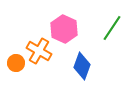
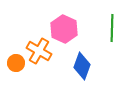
green line: rotated 32 degrees counterclockwise
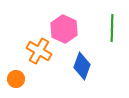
orange circle: moved 16 px down
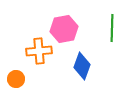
pink hexagon: rotated 24 degrees clockwise
orange cross: rotated 35 degrees counterclockwise
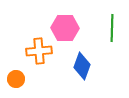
pink hexagon: moved 1 px right, 1 px up; rotated 12 degrees clockwise
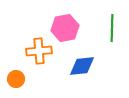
pink hexagon: rotated 12 degrees counterclockwise
blue diamond: rotated 64 degrees clockwise
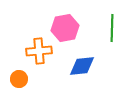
orange circle: moved 3 px right
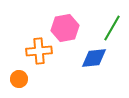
green line: rotated 28 degrees clockwise
blue diamond: moved 12 px right, 8 px up
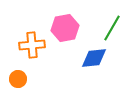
orange cross: moved 7 px left, 6 px up
orange circle: moved 1 px left
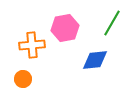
green line: moved 5 px up
blue diamond: moved 1 px right, 2 px down
orange circle: moved 5 px right
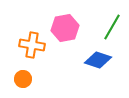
green line: moved 4 px down
orange cross: rotated 15 degrees clockwise
blue diamond: moved 3 px right; rotated 24 degrees clockwise
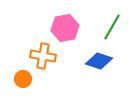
orange cross: moved 11 px right, 11 px down
blue diamond: moved 1 px right, 1 px down
